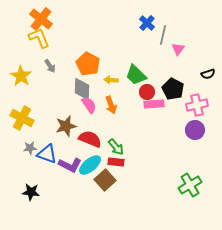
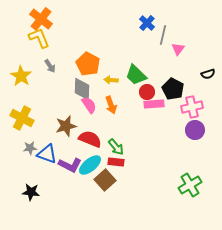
pink cross: moved 5 px left, 2 px down
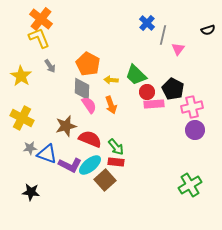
black semicircle: moved 44 px up
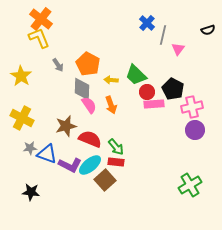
gray arrow: moved 8 px right, 1 px up
